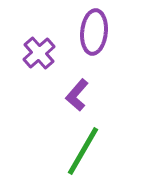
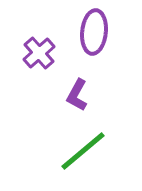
purple L-shape: rotated 12 degrees counterclockwise
green line: rotated 20 degrees clockwise
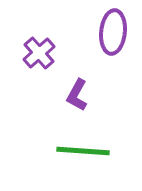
purple ellipse: moved 19 px right
green line: rotated 44 degrees clockwise
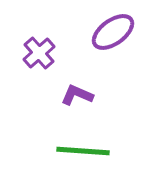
purple ellipse: rotated 48 degrees clockwise
purple L-shape: rotated 84 degrees clockwise
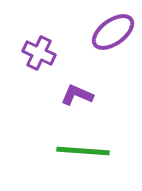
purple cross: rotated 24 degrees counterclockwise
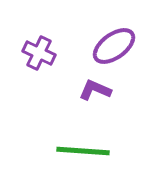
purple ellipse: moved 1 px right, 14 px down
purple L-shape: moved 18 px right, 5 px up
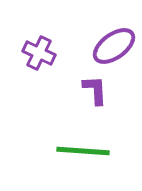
purple L-shape: rotated 64 degrees clockwise
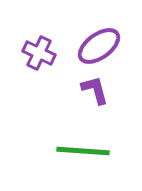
purple ellipse: moved 15 px left
purple L-shape: rotated 12 degrees counterclockwise
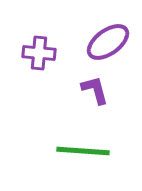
purple ellipse: moved 9 px right, 4 px up
purple cross: rotated 20 degrees counterclockwise
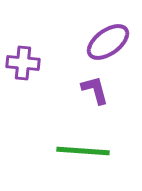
purple cross: moved 16 px left, 10 px down
